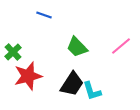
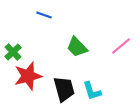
black trapezoid: moved 8 px left, 5 px down; rotated 48 degrees counterclockwise
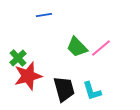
blue line: rotated 28 degrees counterclockwise
pink line: moved 20 px left, 2 px down
green cross: moved 5 px right, 6 px down
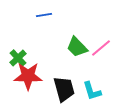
red star: rotated 16 degrees clockwise
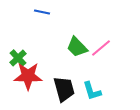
blue line: moved 2 px left, 3 px up; rotated 21 degrees clockwise
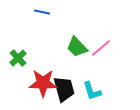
red star: moved 15 px right, 7 px down
